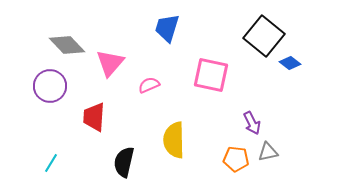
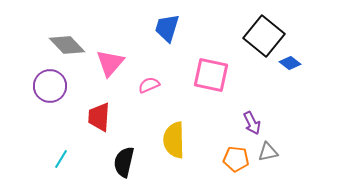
red trapezoid: moved 5 px right
cyan line: moved 10 px right, 4 px up
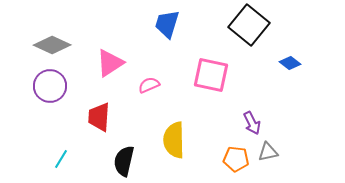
blue trapezoid: moved 4 px up
black square: moved 15 px left, 11 px up
gray diamond: moved 15 px left; rotated 21 degrees counterclockwise
pink triangle: rotated 16 degrees clockwise
black semicircle: moved 1 px up
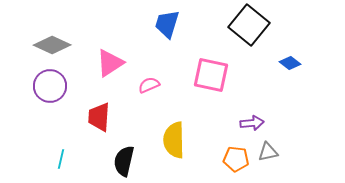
purple arrow: rotated 70 degrees counterclockwise
cyan line: rotated 18 degrees counterclockwise
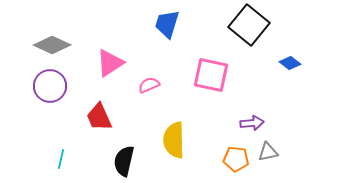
red trapezoid: rotated 28 degrees counterclockwise
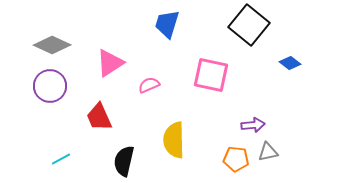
purple arrow: moved 1 px right, 2 px down
cyan line: rotated 48 degrees clockwise
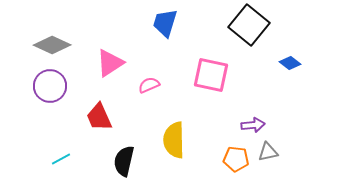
blue trapezoid: moved 2 px left, 1 px up
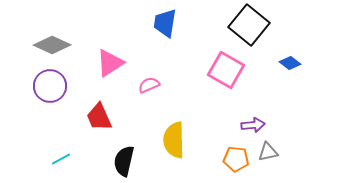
blue trapezoid: rotated 8 degrees counterclockwise
pink square: moved 15 px right, 5 px up; rotated 18 degrees clockwise
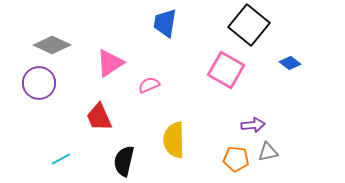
purple circle: moved 11 px left, 3 px up
